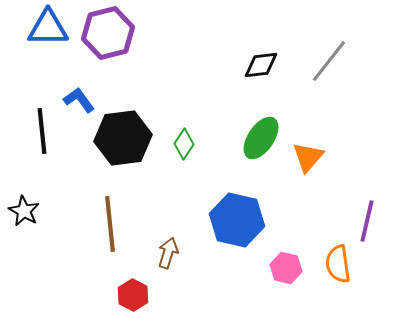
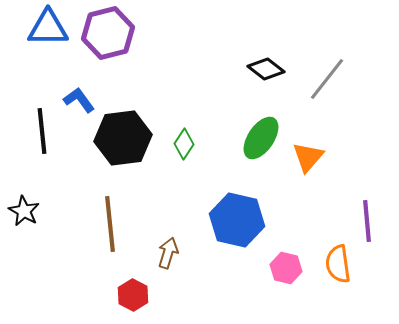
gray line: moved 2 px left, 18 px down
black diamond: moved 5 px right, 4 px down; rotated 45 degrees clockwise
purple line: rotated 18 degrees counterclockwise
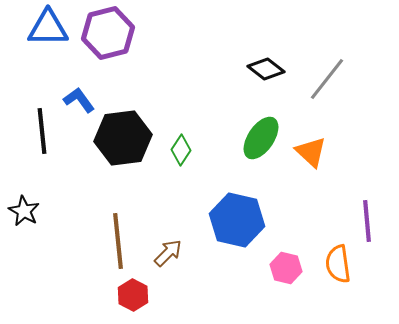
green diamond: moved 3 px left, 6 px down
orange triangle: moved 3 px right, 5 px up; rotated 28 degrees counterclockwise
brown line: moved 8 px right, 17 px down
brown arrow: rotated 28 degrees clockwise
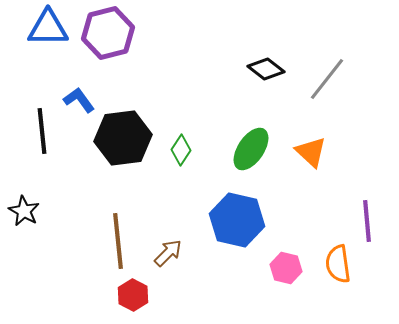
green ellipse: moved 10 px left, 11 px down
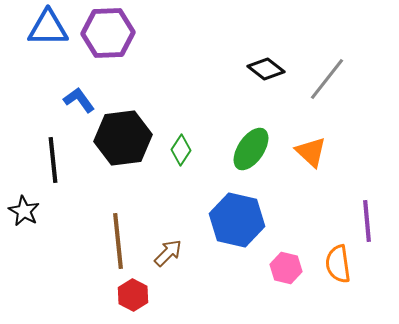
purple hexagon: rotated 12 degrees clockwise
black line: moved 11 px right, 29 px down
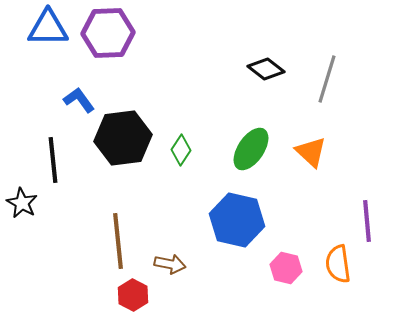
gray line: rotated 21 degrees counterclockwise
black star: moved 2 px left, 8 px up
brown arrow: moved 2 px right, 11 px down; rotated 56 degrees clockwise
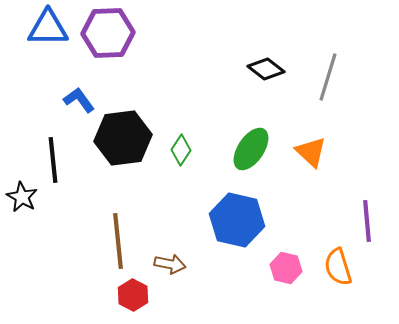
gray line: moved 1 px right, 2 px up
black star: moved 6 px up
orange semicircle: moved 3 px down; rotated 9 degrees counterclockwise
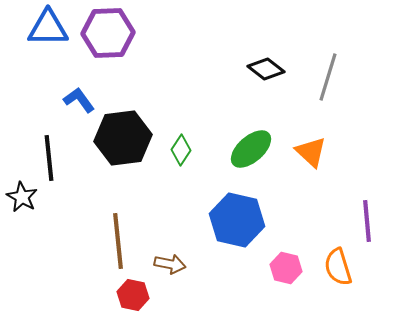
green ellipse: rotated 15 degrees clockwise
black line: moved 4 px left, 2 px up
red hexagon: rotated 16 degrees counterclockwise
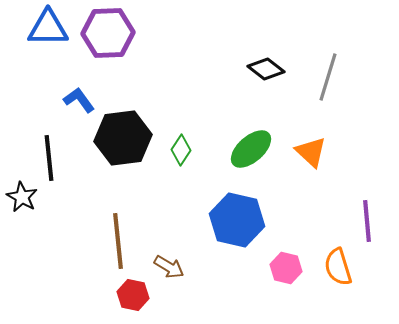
brown arrow: moved 1 px left, 3 px down; rotated 20 degrees clockwise
